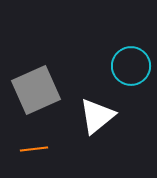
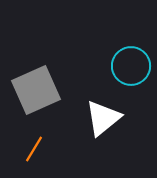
white triangle: moved 6 px right, 2 px down
orange line: rotated 52 degrees counterclockwise
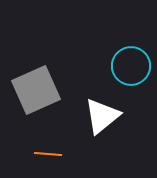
white triangle: moved 1 px left, 2 px up
orange line: moved 14 px right, 5 px down; rotated 64 degrees clockwise
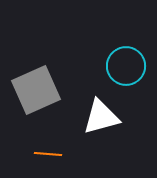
cyan circle: moved 5 px left
white triangle: moved 1 px left, 1 px down; rotated 24 degrees clockwise
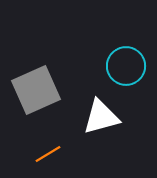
orange line: rotated 36 degrees counterclockwise
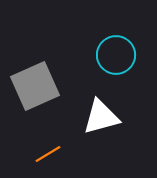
cyan circle: moved 10 px left, 11 px up
gray square: moved 1 px left, 4 px up
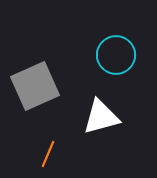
orange line: rotated 36 degrees counterclockwise
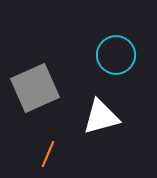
gray square: moved 2 px down
